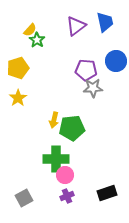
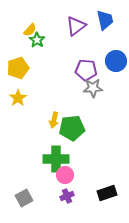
blue trapezoid: moved 2 px up
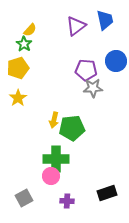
green star: moved 13 px left, 4 px down
pink circle: moved 14 px left, 1 px down
purple cross: moved 5 px down; rotated 24 degrees clockwise
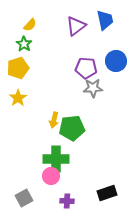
yellow semicircle: moved 5 px up
purple pentagon: moved 2 px up
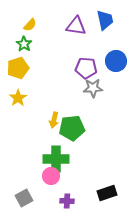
purple triangle: rotated 45 degrees clockwise
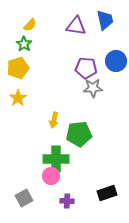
green pentagon: moved 7 px right, 6 px down
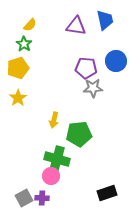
green cross: moved 1 px right; rotated 15 degrees clockwise
purple cross: moved 25 px left, 3 px up
